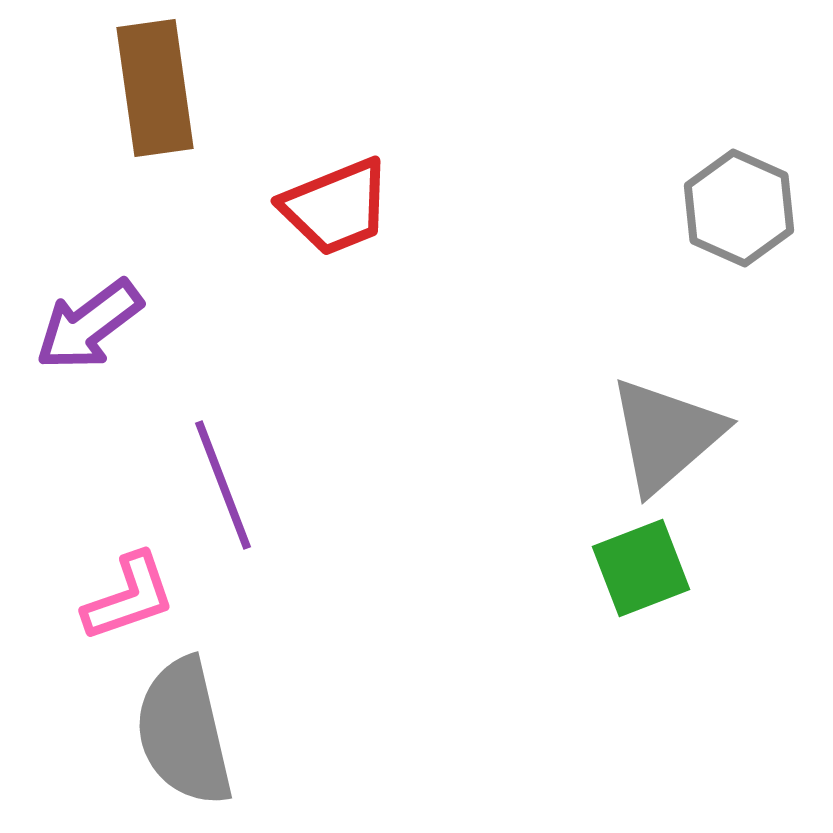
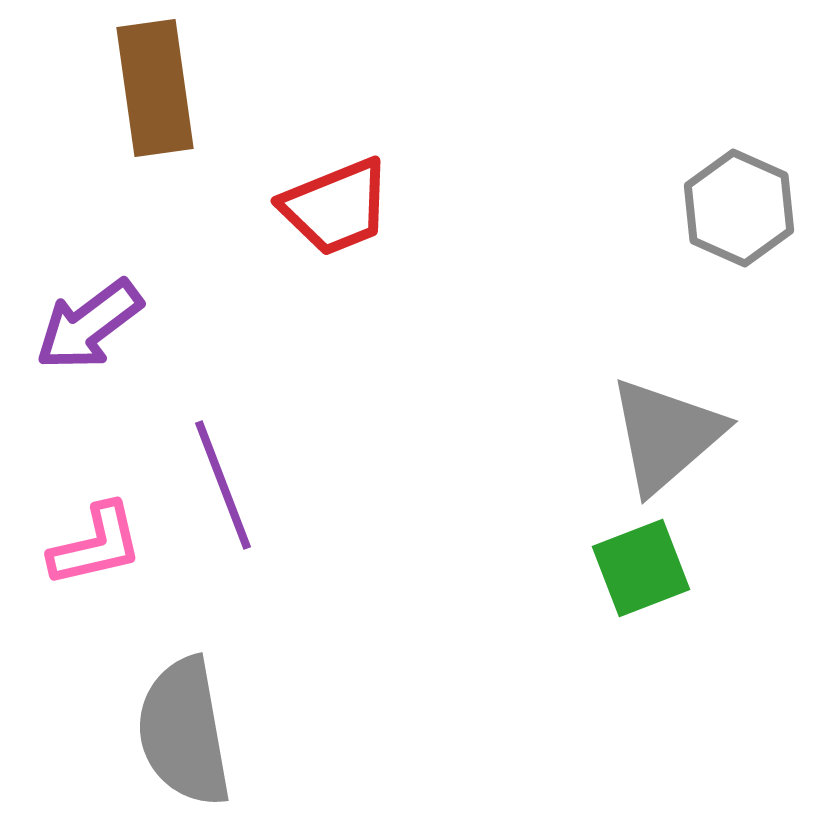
pink L-shape: moved 33 px left, 52 px up; rotated 6 degrees clockwise
gray semicircle: rotated 3 degrees clockwise
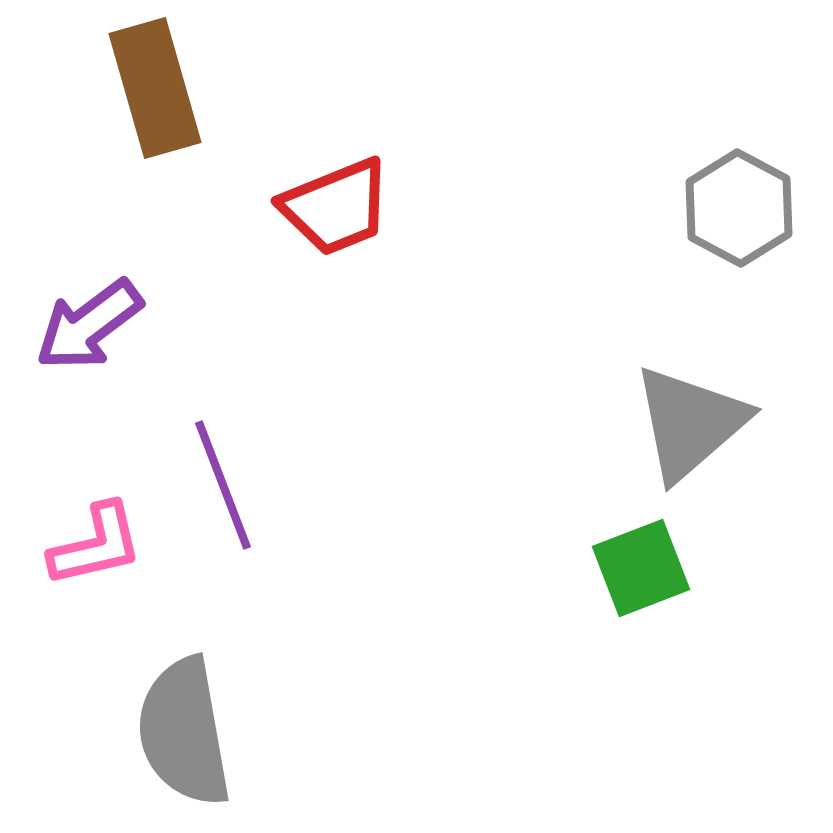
brown rectangle: rotated 8 degrees counterclockwise
gray hexagon: rotated 4 degrees clockwise
gray triangle: moved 24 px right, 12 px up
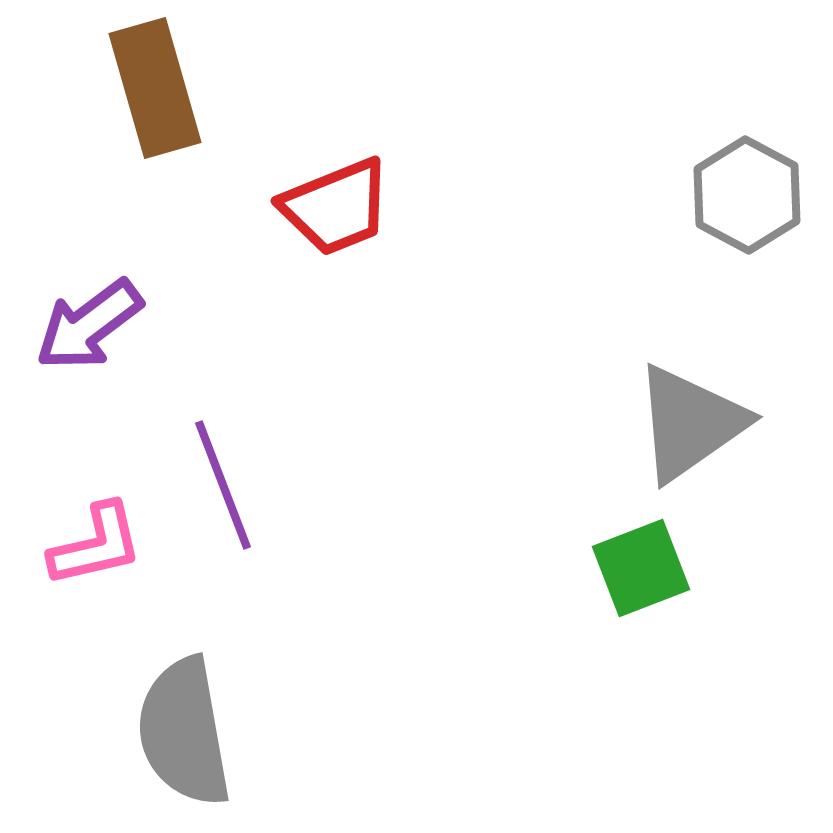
gray hexagon: moved 8 px right, 13 px up
gray triangle: rotated 6 degrees clockwise
